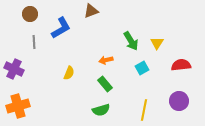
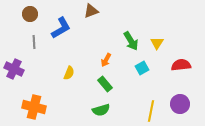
orange arrow: rotated 48 degrees counterclockwise
purple circle: moved 1 px right, 3 px down
orange cross: moved 16 px right, 1 px down; rotated 30 degrees clockwise
yellow line: moved 7 px right, 1 px down
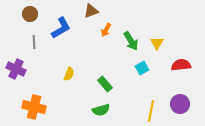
orange arrow: moved 30 px up
purple cross: moved 2 px right
yellow semicircle: moved 1 px down
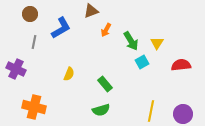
gray line: rotated 16 degrees clockwise
cyan square: moved 6 px up
purple circle: moved 3 px right, 10 px down
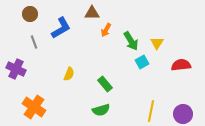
brown triangle: moved 1 px right, 2 px down; rotated 21 degrees clockwise
gray line: rotated 32 degrees counterclockwise
orange cross: rotated 20 degrees clockwise
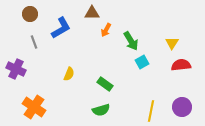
yellow triangle: moved 15 px right
green rectangle: rotated 14 degrees counterclockwise
purple circle: moved 1 px left, 7 px up
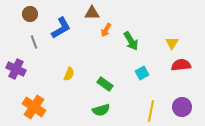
cyan square: moved 11 px down
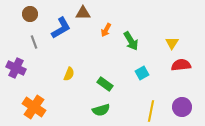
brown triangle: moved 9 px left
purple cross: moved 1 px up
